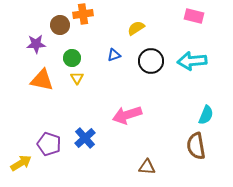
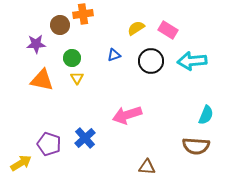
pink rectangle: moved 26 px left, 14 px down; rotated 18 degrees clockwise
brown semicircle: rotated 76 degrees counterclockwise
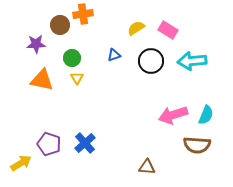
pink arrow: moved 46 px right
blue cross: moved 5 px down
brown semicircle: moved 1 px right, 1 px up
